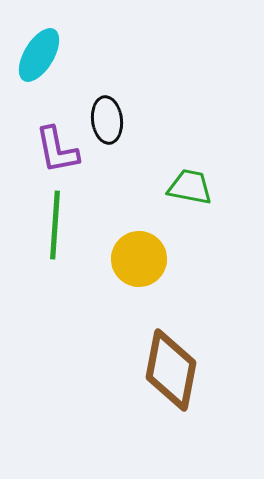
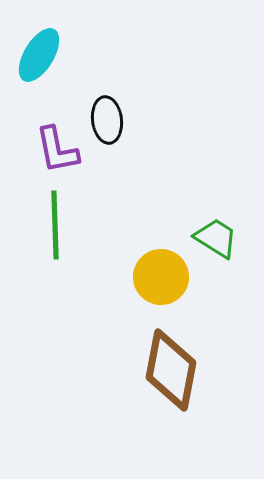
green trapezoid: moved 26 px right, 51 px down; rotated 21 degrees clockwise
green line: rotated 6 degrees counterclockwise
yellow circle: moved 22 px right, 18 px down
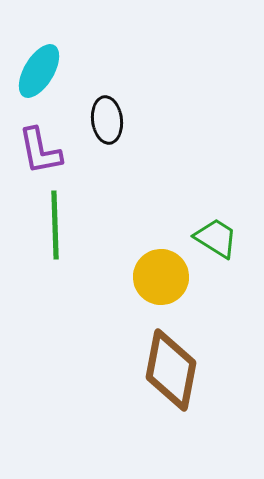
cyan ellipse: moved 16 px down
purple L-shape: moved 17 px left, 1 px down
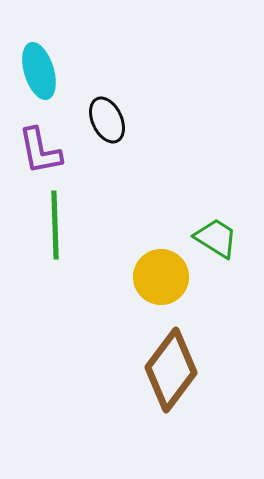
cyan ellipse: rotated 48 degrees counterclockwise
black ellipse: rotated 18 degrees counterclockwise
brown diamond: rotated 26 degrees clockwise
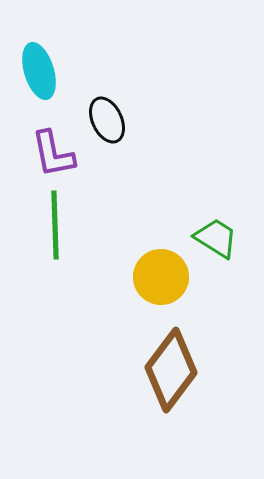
purple L-shape: moved 13 px right, 3 px down
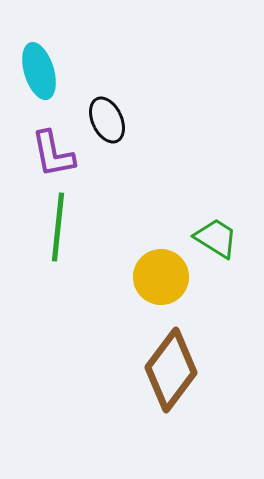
green line: moved 3 px right, 2 px down; rotated 8 degrees clockwise
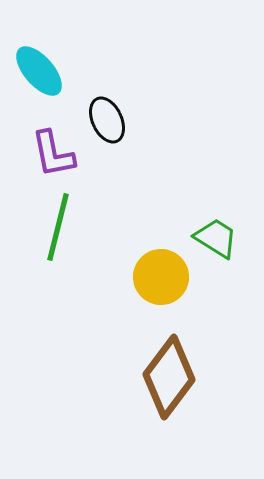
cyan ellipse: rotated 24 degrees counterclockwise
green line: rotated 8 degrees clockwise
brown diamond: moved 2 px left, 7 px down
